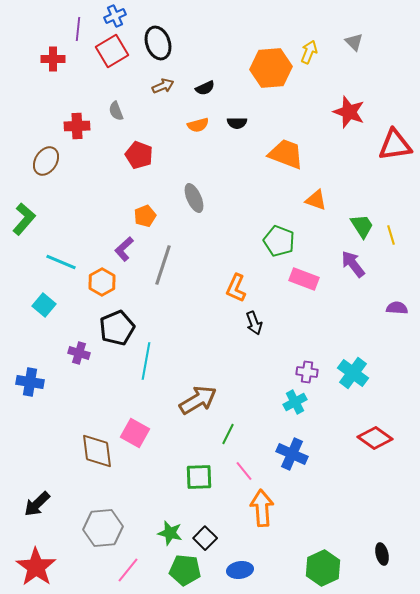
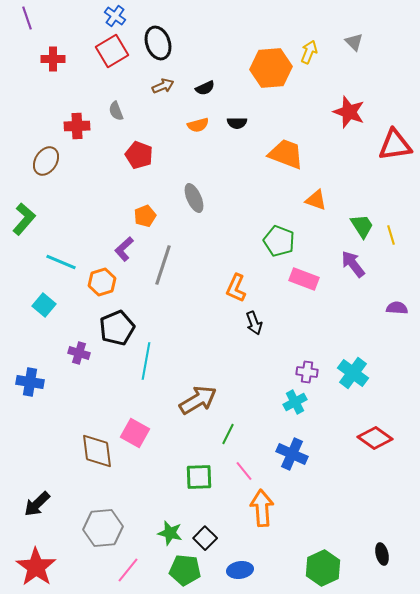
blue cross at (115, 16): rotated 30 degrees counterclockwise
purple line at (78, 29): moved 51 px left, 11 px up; rotated 25 degrees counterclockwise
orange hexagon at (102, 282): rotated 12 degrees clockwise
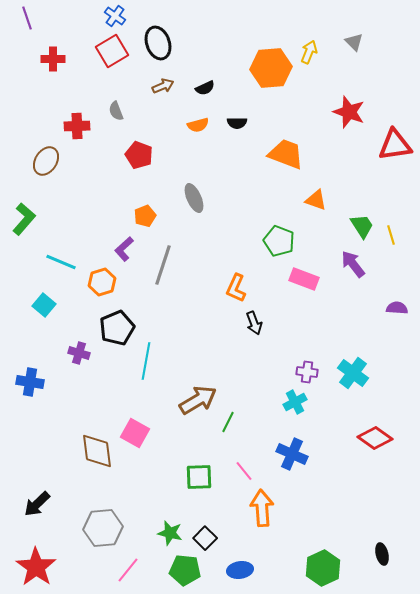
green line at (228, 434): moved 12 px up
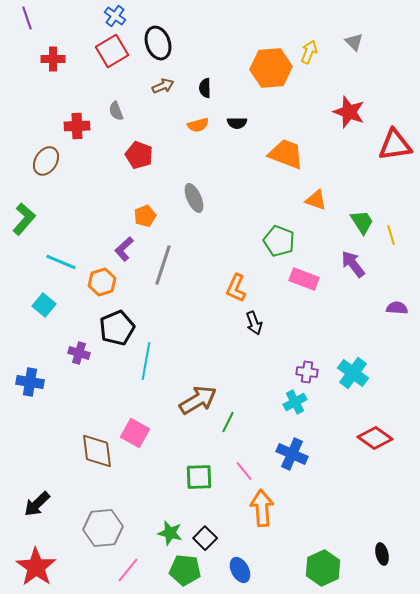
black semicircle at (205, 88): rotated 114 degrees clockwise
green trapezoid at (362, 226): moved 4 px up
blue ellipse at (240, 570): rotated 70 degrees clockwise
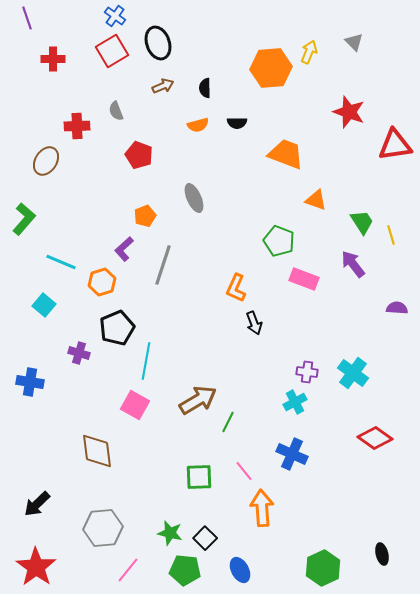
pink square at (135, 433): moved 28 px up
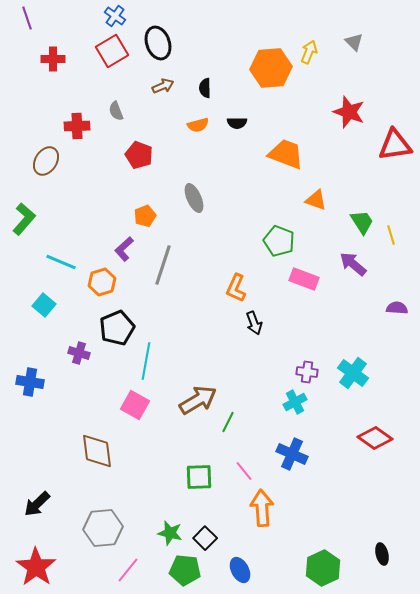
purple arrow at (353, 264): rotated 12 degrees counterclockwise
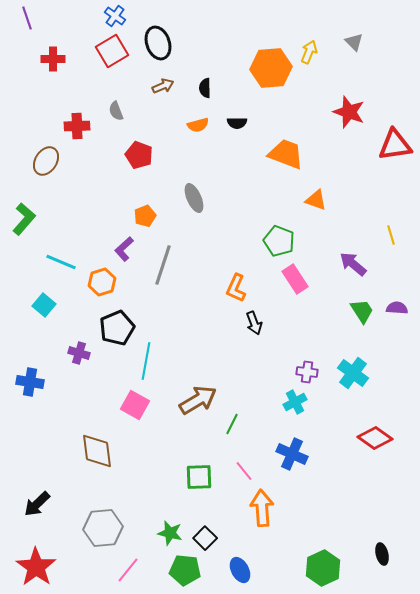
green trapezoid at (362, 222): moved 89 px down
pink rectangle at (304, 279): moved 9 px left; rotated 36 degrees clockwise
green line at (228, 422): moved 4 px right, 2 px down
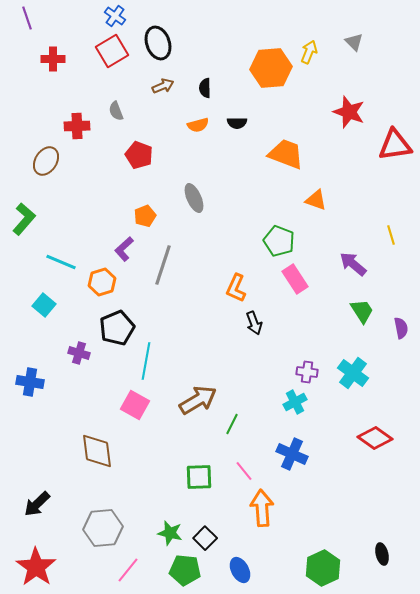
purple semicircle at (397, 308): moved 4 px right, 20 px down; rotated 75 degrees clockwise
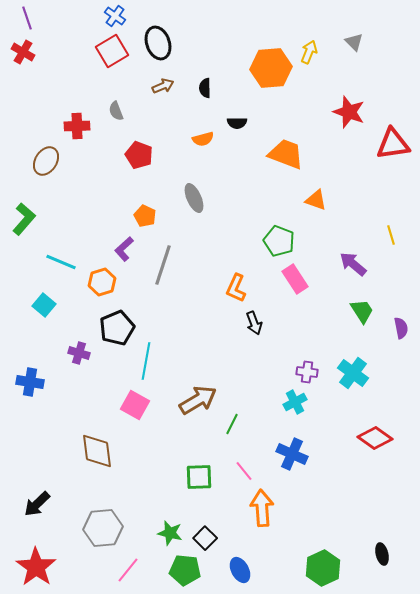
red cross at (53, 59): moved 30 px left, 7 px up; rotated 30 degrees clockwise
orange semicircle at (198, 125): moved 5 px right, 14 px down
red triangle at (395, 145): moved 2 px left, 1 px up
orange pentagon at (145, 216): rotated 25 degrees counterclockwise
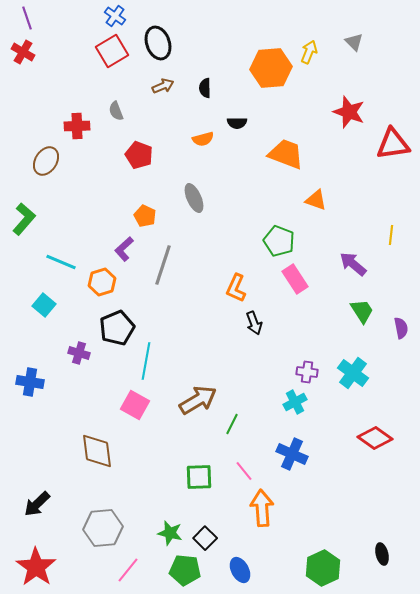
yellow line at (391, 235): rotated 24 degrees clockwise
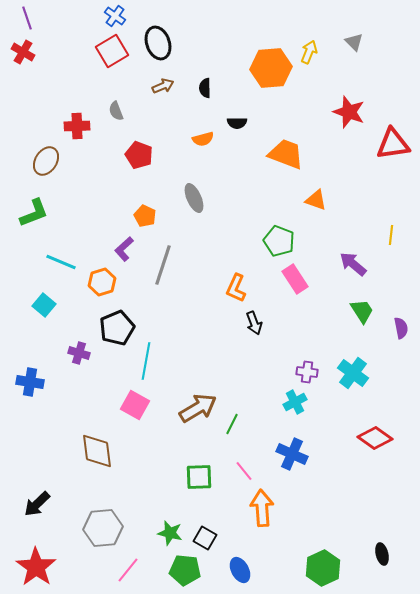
green L-shape at (24, 219): moved 10 px right, 6 px up; rotated 28 degrees clockwise
brown arrow at (198, 400): moved 8 px down
black square at (205, 538): rotated 15 degrees counterclockwise
